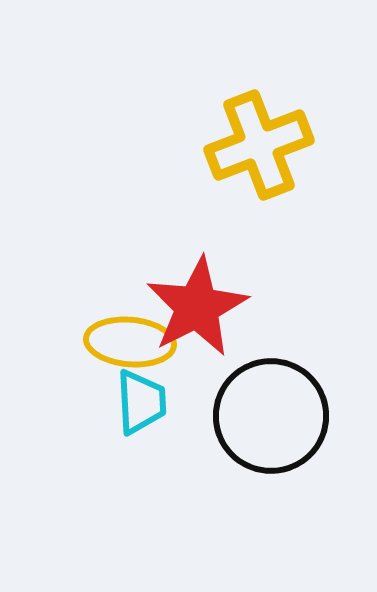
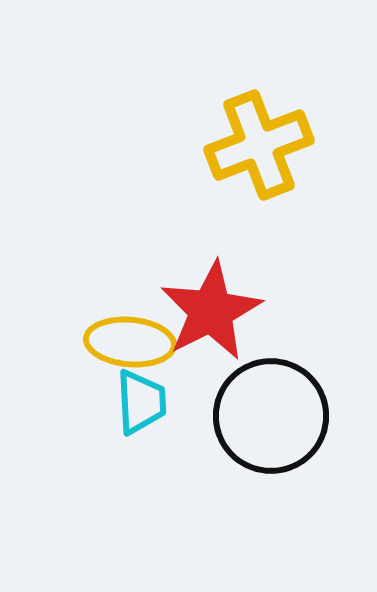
red star: moved 14 px right, 4 px down
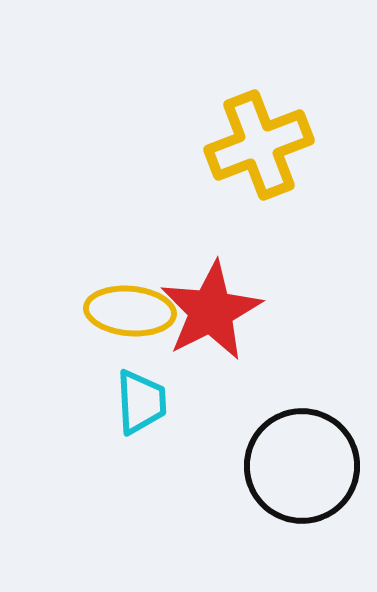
yellow ellipse: moved 31 px up
black circle: moved 31 px right, 50 px down
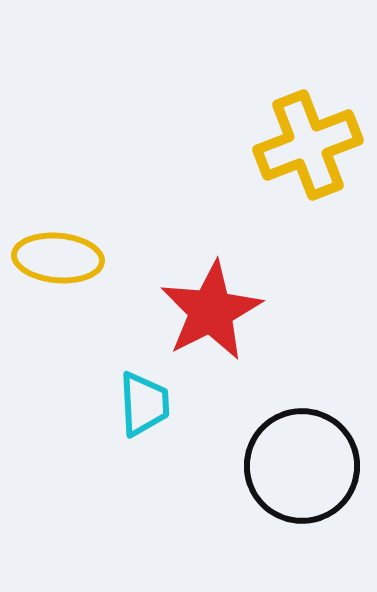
yellow cross: moved 49 px right
yellow ellipse: moved 72 px left, 53 px up
cyan trapezoid: moved 3 px right, 2 px down
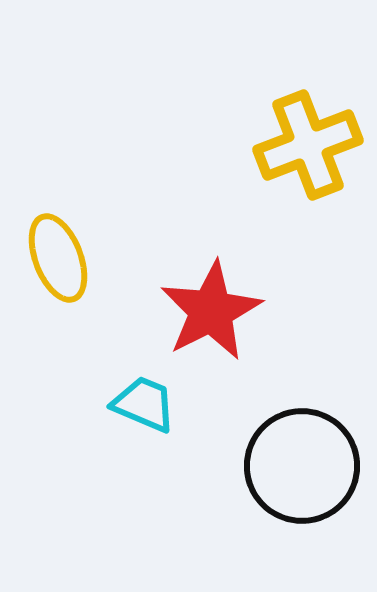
yellow ellipse: rotated 64 degrees clockwise
cyan trapezoid: rotated 64 degrees counterclockwise
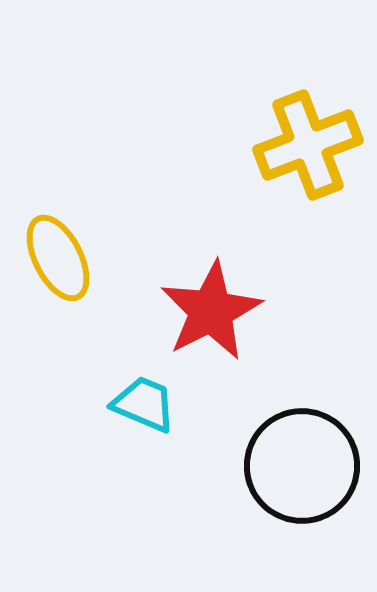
yellow ellipse: rotated 6 degrees counterclockwise
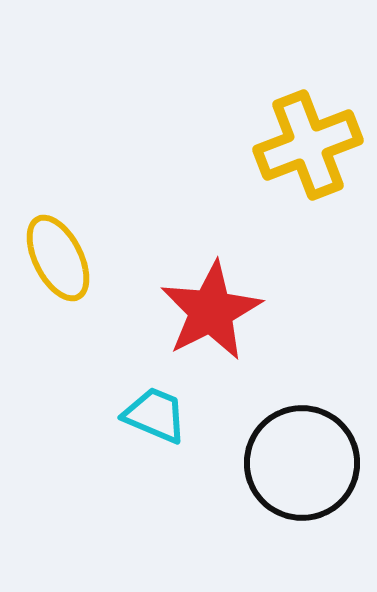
cyan trapezoid: moved 11 px right, 11 px down
black circle: moved 3 px up
